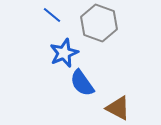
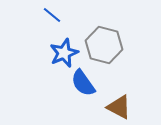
gray hexagon: moved 5 px right, 22 px down; rotated 6 degrees counterclockwise
blue semicircle: moved 1 px right
brown triangle: moved 1 px right, 1 px up
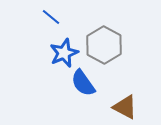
blue line: moved 1 px left, 2 px down
gray hexagon: rotated 15 degrees clockwise
brown triangle: moved 6 px right
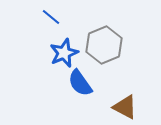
gray hexagon: rotated 9 degrees clockwise
blue semicircle: moved 3 px left
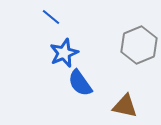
gray hexagon: moved 35 px right
brown triangle: moved 1 px up; rotated 16 degrees counterclockwise
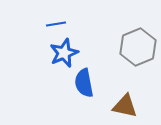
blue line: moved 5 px right, 7 px down; rotated 48 degrees counterclockwise
gray hexagon: moved 1 px left, 2 px down
blue semicircle: moved 4 px right; rotated 24 degrees clockwise
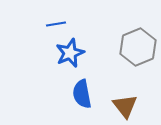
blue star: moved 6 px right
blue semicircle: moved 2 px left, 11 px down
brown triangle: rotated 40 degrees clockwise
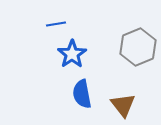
blue star: moved 2 px right, 1 px down; rotated 12 degrees counterclockwise
brown triangle: moved 2 px left, 1 px up
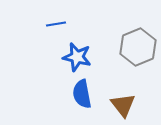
blue star: moved 5 px right, 3 px down; rotated 24 degrees counterclockwise
